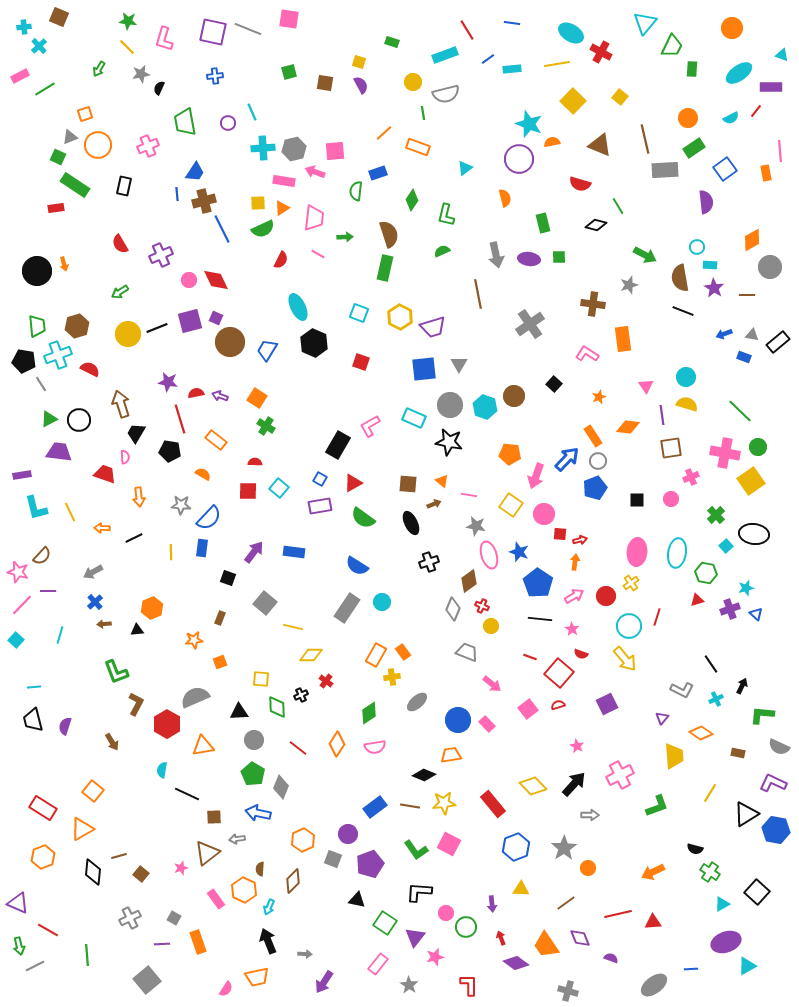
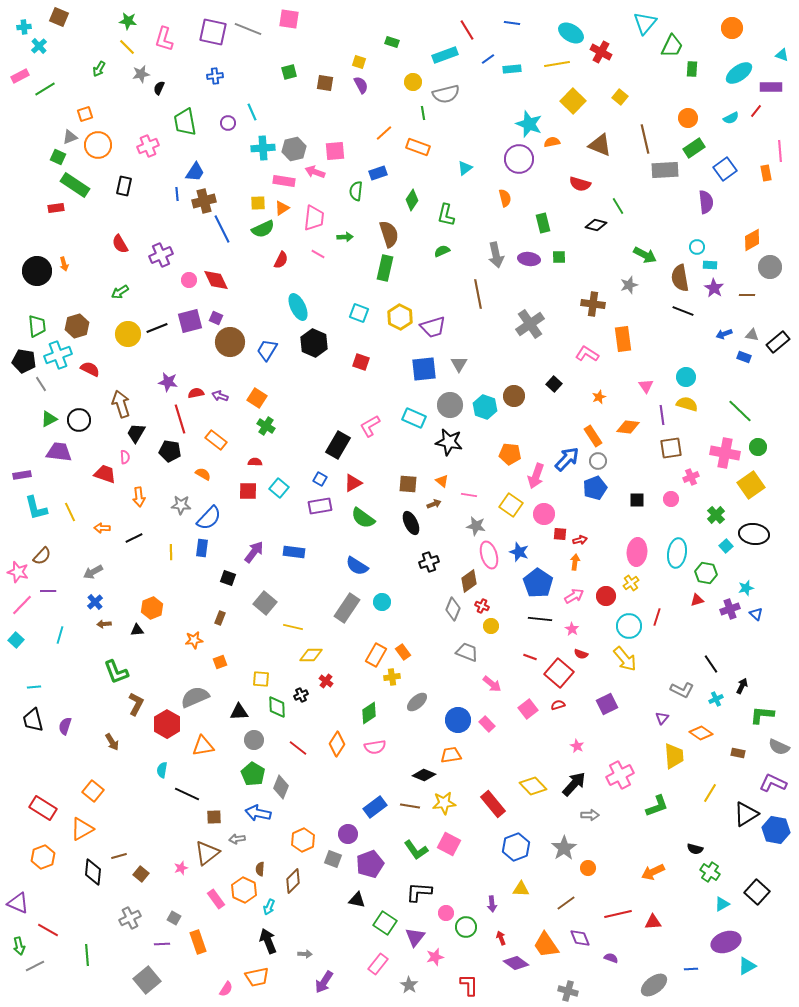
yellow square at (751, 481): moved 4 px down
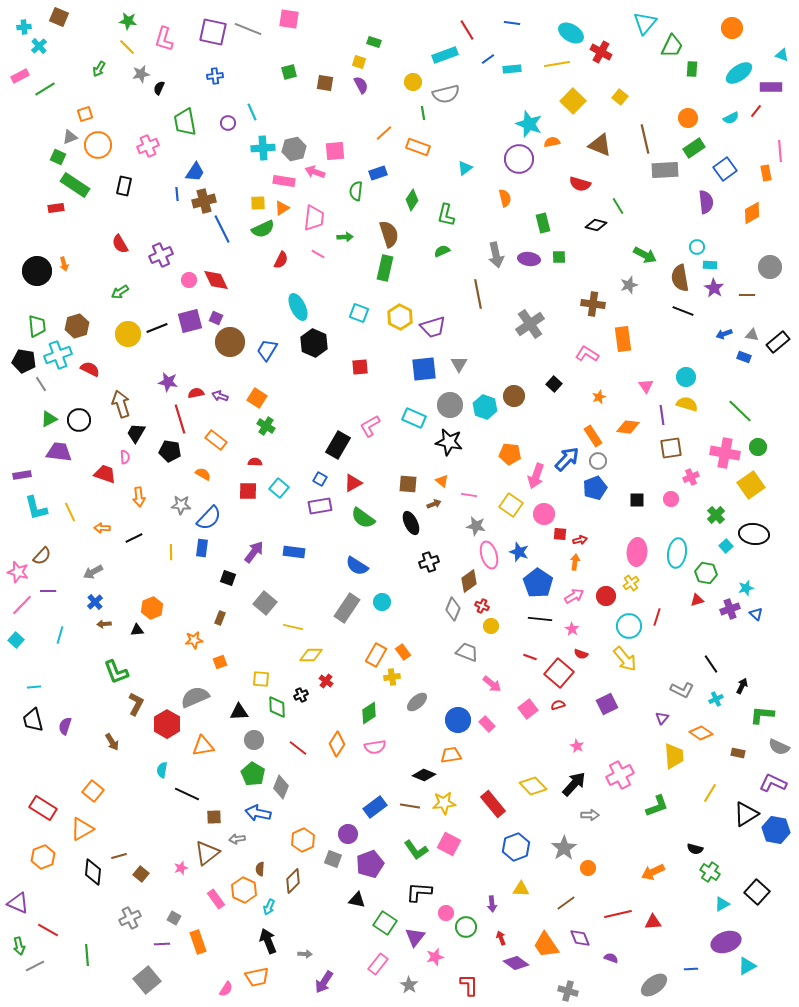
green rectangle at (392, 42): moved 18 px left
orange diamond at (752, 240): moved 27 px up
red square at (361, 362): moved 1 px left, 5 px down; rotated 24 degrees counterclockwise
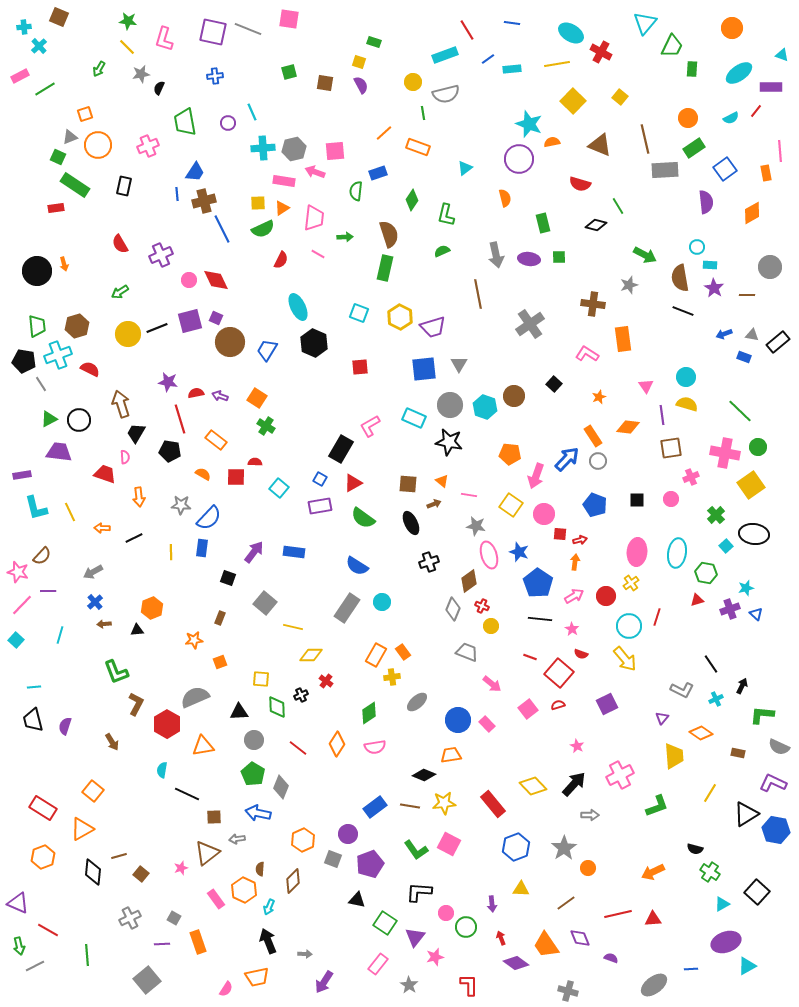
black rectangle at (338, 445): moved 3 px right, 4 px down
blue pentagon at (595, 488): moved 17 px down; rotated 30 degrees counterclockwise
red square at (248, 491): moved 12 px left, 14 px up
red triangle at (653, 922): moved 3 px up
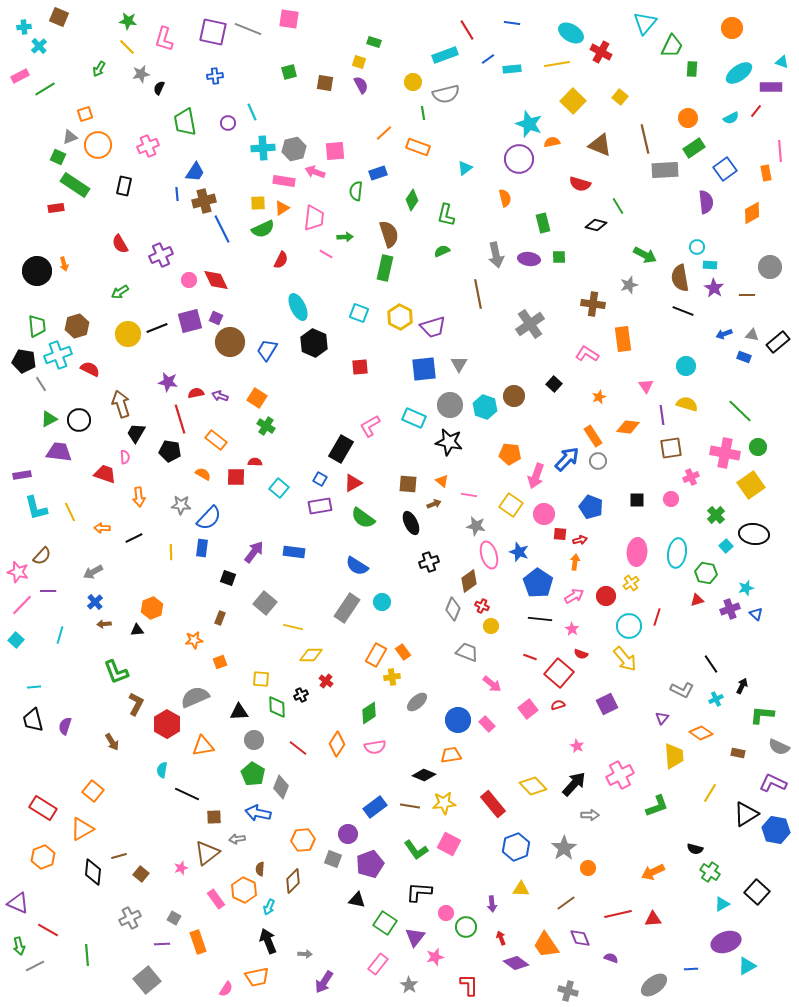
cyan triangle at (782, 55): moved 7 px down
pink line at (318, 254): moved 8 px right
cyan circle at (686, 377): moved 11 px up
blue pentagon at (595, 505): moved 4 px left, 2 px down
orange hexagon at (303, 840): rotated 20 degrees clockwise
